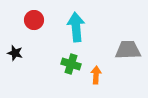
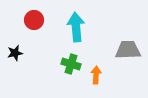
black star: rotated 28 degrees counterclockwise
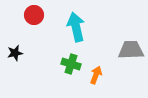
red circle: moved 5 px up
cyan arrow: rotated 8 degrees counterclockwise
gray trapezoid: moved 3 px right
orange arrow: rotated 18 degrees clockwise
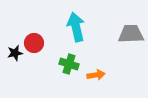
red circle: moved 28 px down
gray trapezoid: moved 16 px up
green cross: moved 2 px left
orange arrow: rotated 60 degrees clockwise
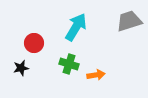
cyan arrow: rotated 44 degrees clockwise
gray trapezoid: moved 2 px left, 13 px up; rotated 16 degrees counterclockwise
black star: moved 6 px right, 15 px down
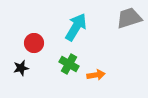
gray trapezoid: moved 3 px up
green cross: rotated 12 degrees clockwise
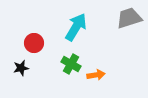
green cross: moved 2 px right
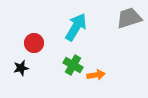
green cross: moved 2 px right, 1 px down
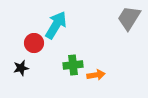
gray trapezoid: rotated 40 degrees counterclockwise
cyan arrow: moved 20 px left, 2 px up
green cross: rotated 36 degrees counterclockwise
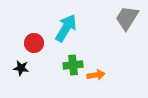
gray trapezoid: moved 2 px left
cyan arrow: moved 10 px right, 3 px down
black star: rotated 21 degrees clockwise
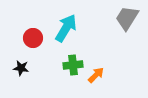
red circle: moved 1 px left, 5 px up
orange arrow: rotated 36 degrees counterclockwise
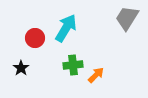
red circle: moved 2 px right
black star: rotated 28 degrees clockwise
